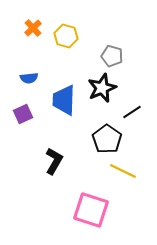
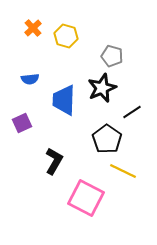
blue semicircle: moved 1 px right, 1 px down
purple square: moved 1 px left, 9 px down
pink square: moved 5 px left, 12 px up; rotated 9 degrees clockwise
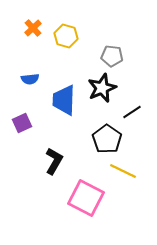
gray pentagon: rotated 10 degrees counterclockwise
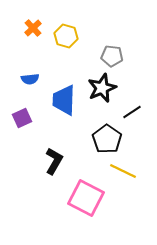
purple square: moved 5 px up
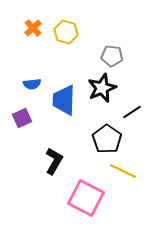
yellow hexagon: moved 4 px up
blue semicircle: moved 2 px right, 5 px down
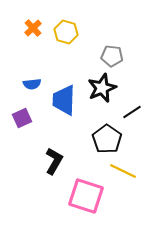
pink square: moved 2 px up; rotated 9 degrees counterclockwise
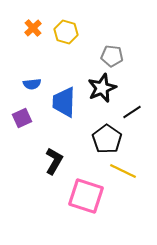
blue trapezoid: moved 2 px down
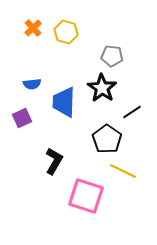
black star: rotated 16 degrees counterclockwise
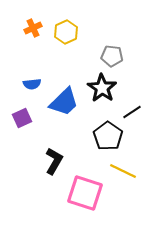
orange cross: rotated 18 degrees clockwise
yellow hexagon: rotated 20 degrees clockwise
blue trapezoid: rotated 136 degrees counterclockwise
black pentagon: moved 1 px right, 3 px up
pink square: moved 1 px left, 3 px up
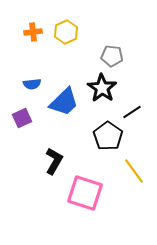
orange cross: moved 4 px down; rotated 18 degrees clockwise
yellow line: moved 11 px right; rotated 28 degrees clockwise
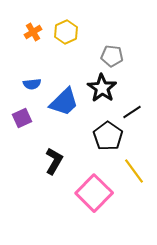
orange cross: rotated 24 degrees counterclockwise
pink square: moved 9 px right; rotated 27 degrees clockwise
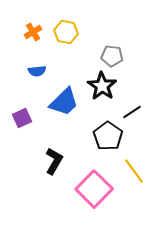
yellow hexagon: rotated 25 degrees counterclockwise
blue semicircle: moved 5 px right, 13 px up
black star: moved 2 px up
pink square: moved 4 px up
